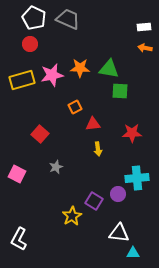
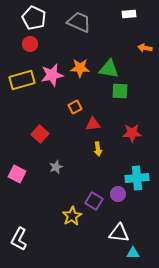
gray trapezoid: moved 11 px right, 3 px down
white rectangle: moved 15 px left, 13 px up
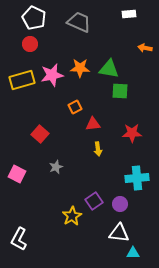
purple circle: moved 2 px right, 10 px down
purple square: rotated 24 degrees clockwise
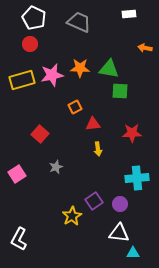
pink square: rotated 30 degrees clockwise
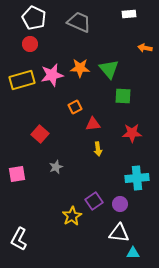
green triangle: rotated 40 degrees clockwise
green square: moved 3 px right, 5 px down
pink square: rotated 24 degrees clockwise
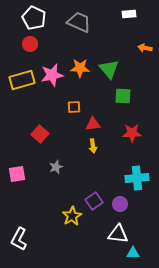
orange square: moved 1 px left; rotated 24 degrees clockwise
yellow arrow: moved 5 px left, 3 px up
white triangle: moved 1 px left, 1 px down
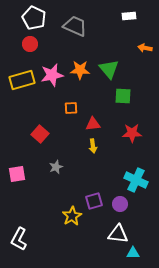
white rectangle: moved 2 px down
gray trapezoid: moved 4 px left, 4 px down
orange star: moved 2 px down
orange square: moved 3 px left, 1 px down
cyan cross: moved 1 px left, 2 px down; rotated 30 degrees clockwise
purple square: rotated 18 degrees clockwise
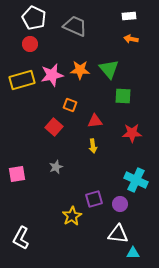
orange arrow: moved 14 px left, 9 px up
orange square: moved 1 px left, 3 px up; rotated 24 degrees clockwise
red triangle: moved 2 px right, 3 px up
red square: moved 14 px right, 7 px up
purple square: moved 2 px up
white L-shape: moved 2 px right, 1 px up
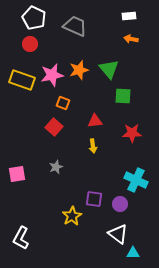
orange star: moved 1 px left; rotated 18 degrees counterclockwise
yellow rectangle: rotated 35 degrees clockwise
orange square: moved 7 px left, 2 px up
purple square: rotated 24 degrees clockwise
white triangle: rotated 30 degrees clockwise
